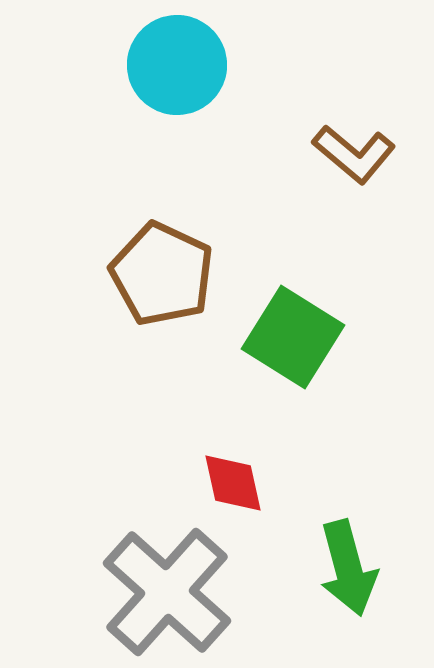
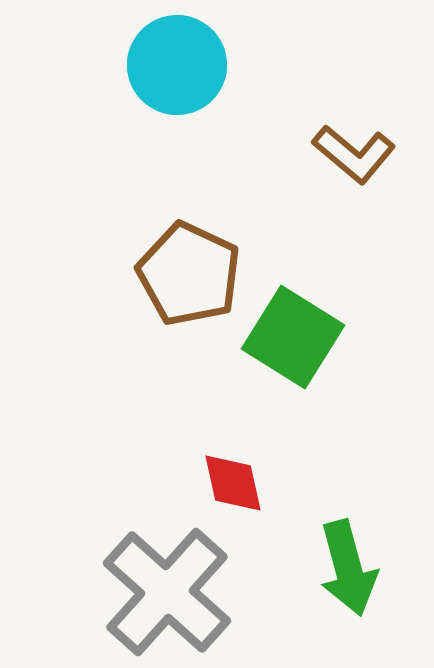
brown pentagon: moved 27 px right
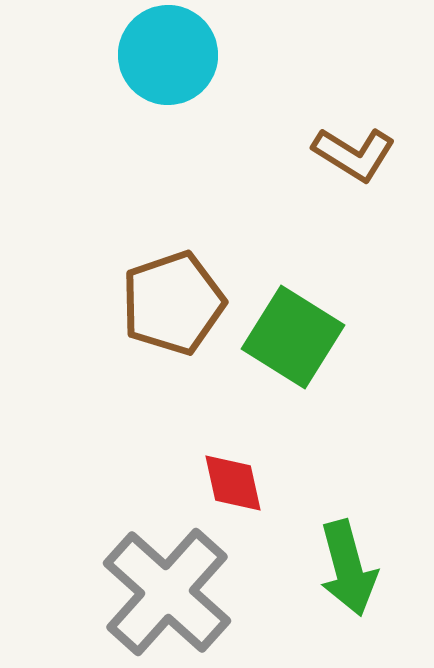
cyan circle: moved 9 px left, 10 px up
brown L-shape: rotated 8 degrees counterclockwise
brown pentagon: moved 16 px left, 29 px down; rotated 28 degrees clockwise
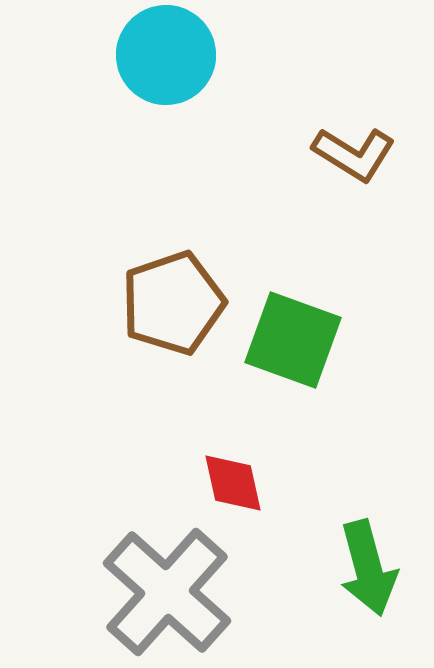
cyan circle: moved 2 px left
green square: moved 3 px down; rotated 12 degrees counterclockwise
green arrow: moved 20 px right
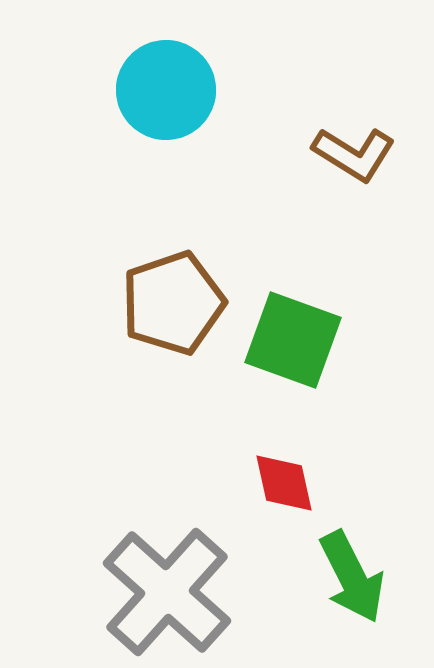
cyan circle: moved 35 px down
red diamond: moved 51 px right
green arrow: moved 16 px left, 9 px down; rotated 12 degrees counterclockwise
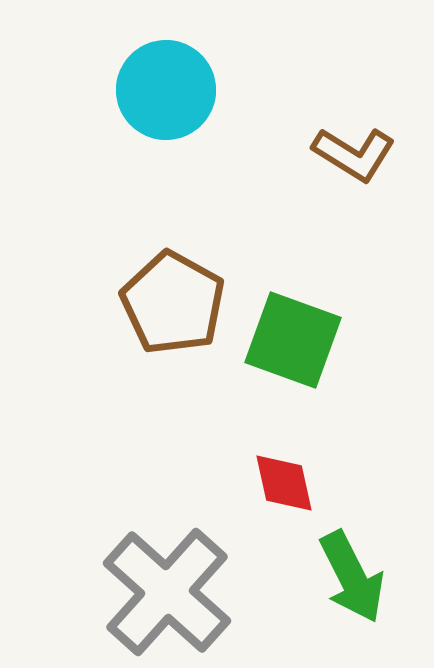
brown pentagon: rotated 24 degrees counterclockwise
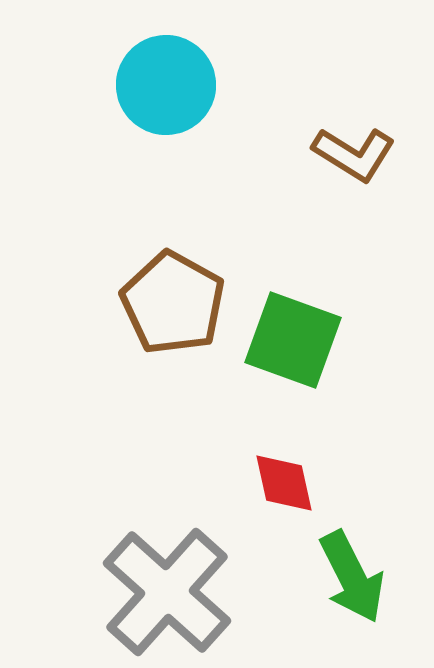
cyan circle: moved 5 px up
